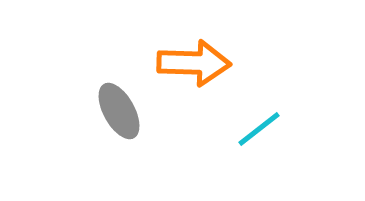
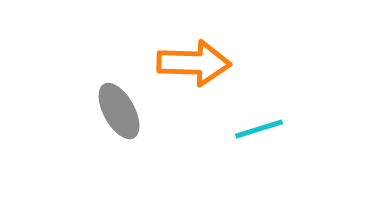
cyan line: rotated 21 degrees clockwise
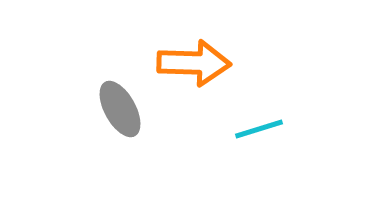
gray ellipse: moved 1 px right, 2 px up
